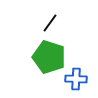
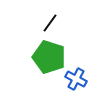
blue cross: rotated 25 degrees clockwise
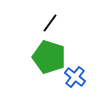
blue cross: moved 1 px left, 2 px up; rotated 10 degrees clockwise
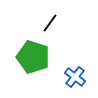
green pentagon: moved 16 px left
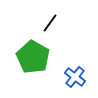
green pentagon: rotated 12 degrees clockwise
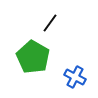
blue cross: rotated 10 degrees counterclockwise
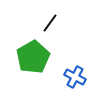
green pentagon: rotated 12 degrees clockwise
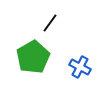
blue cross: moved 5 px right, 10 px up
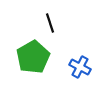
black line: rotated 54 degrees counterclockwise
